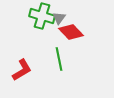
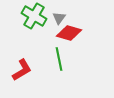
green cross: moved 8 px left; rotated 15 degrees clockwise
red diamond: moved 2 px left, 1 px down; rotated 30 degrees counterclockwise
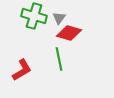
green cross: rotated 15 degrees counterclockwise
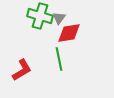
green cross: moved 6 px right
red diamond: rotated 25 degrees counterclockwise
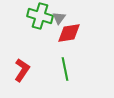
green line: moved 6 px right, 10 px down
red L-shape: rotated 25 degrees counterclockwise
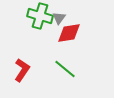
green line: rotated 40 degrees counterclockwise
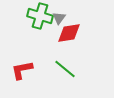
red L-shape: rotated 135 degrees counterclockwise
